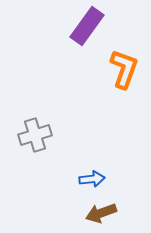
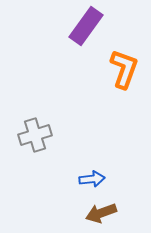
purple rectangle: moved 1 px left
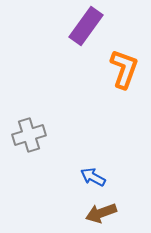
gray cross: moved 6 px left
blue arrow: moved 1 px right, 2 px up; rotated 145 degrees counterclockwise
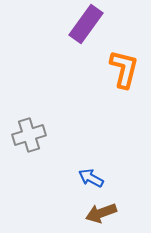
purple rectangle: moved 2 px up
orange L-shape: rotated 6 degrees counterclockwise
blue arrow: moved 2 px left, 1 px down
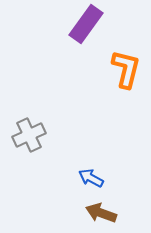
orange L-shape: moved 2 px right
gray cross: rotated 8 degrees counterclockwise
brown arrow: rotated 40 degrees clockwise
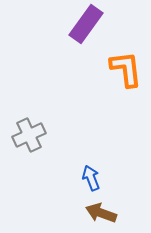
orange L-shape: rotated 21 degrees counterclockwise
blue arrow: rotated 40 degrees clockwise
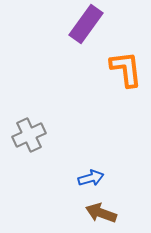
blue arrow: rotated 95 degrees clockwise
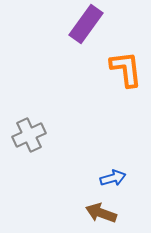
blue arrow: moved 22 px right
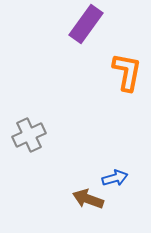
orange L-shape: moved 1 px right, 3 px down; rotated 18 degrees clockwise
blue arrow: moved 2 px right
brown arrow: moved 13 px left, 14 px up
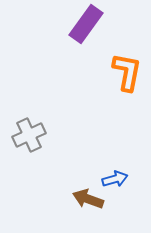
blue arrow: moved 1 px down
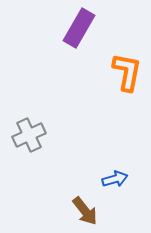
purple rectangle: moved 7 px left, 4 px down; rotated 6 degrees counterclockwise
brown arrow: moved 3 px left, 12 px down; rotated 148 degrees counterclockwise
